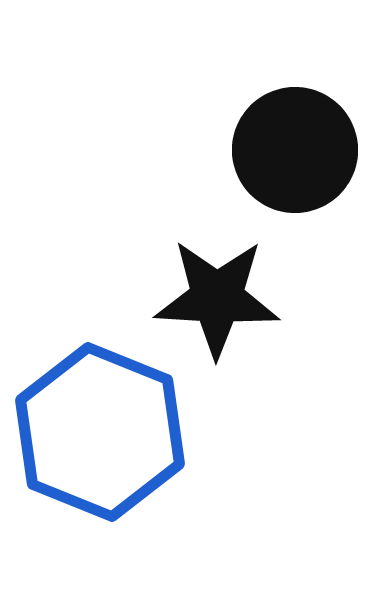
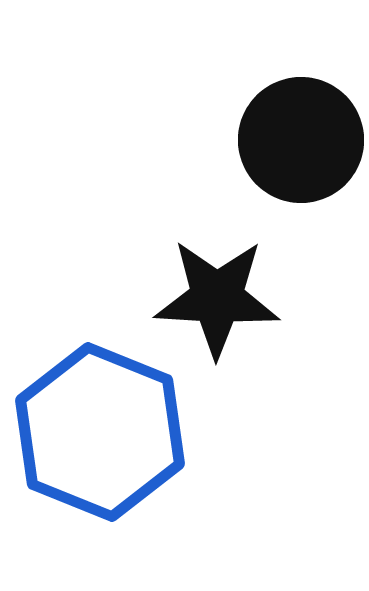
black circle: moved 6 px right, 10 px up
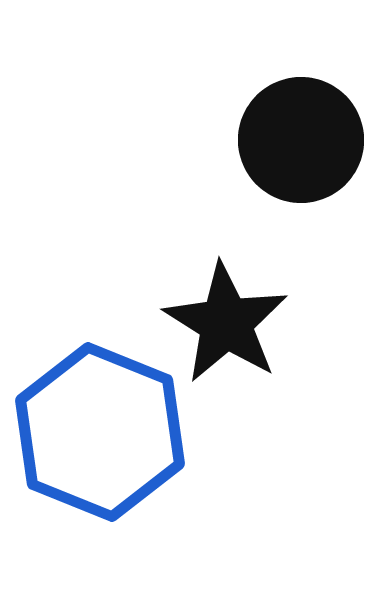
black star: moved 9 px right, 25 px down; rotated 29 degrees clockwise
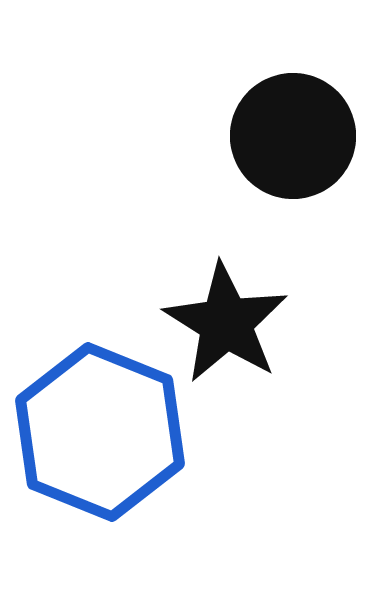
black circle: moved 8 px left, 4 px up
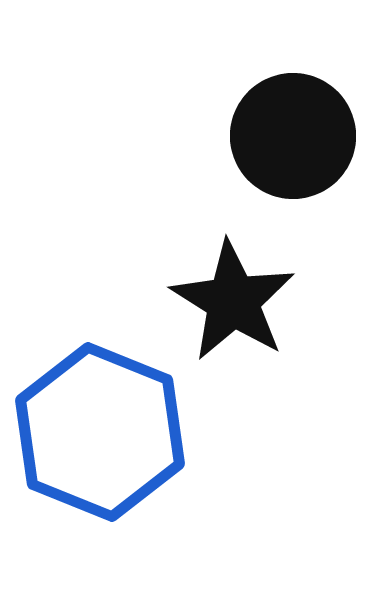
black star: moved 7 px right, 22 px up
